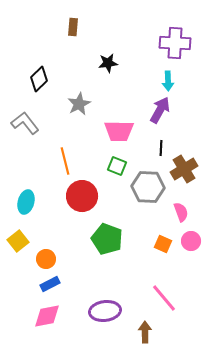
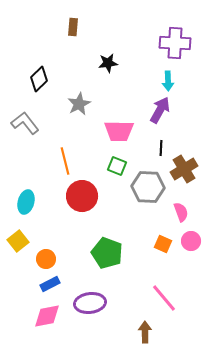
green pentagon: moved 14 px down
purple ellipse: moved 15 px left, 8 px up
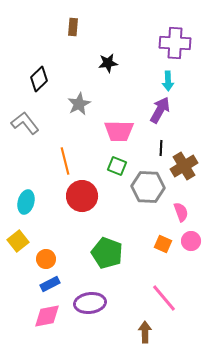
brown cross: moved 3 px up
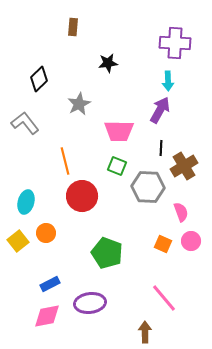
orange circle: moved 26 px up
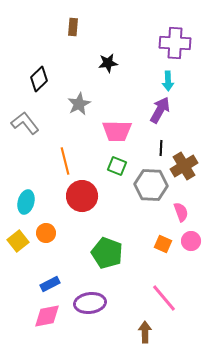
pink trapezoid: moved 2 px left
gray hexagon: moved 3 px right, 2 px up
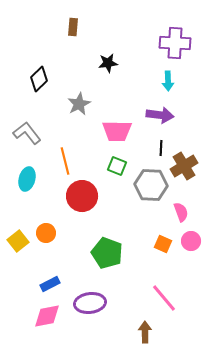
purple arrow: moved 5 px down; rotated 68 degrees clockwise
gray L-shape: moved 2 px right, 10 px down
cyan ellipse: moved 1 px right, 23 px up
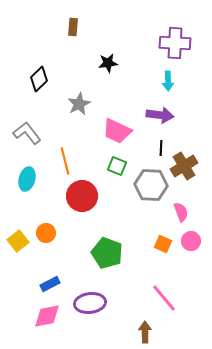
pink trapezoid: rotated 24 degrees clockwise
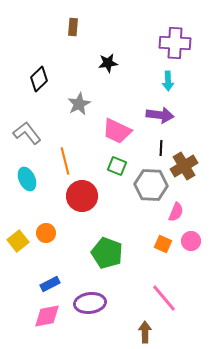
cyan ellipse: rotated 40 degrees counterclockwise
pink semicircle: moved 5 px left; rotated 42 degrees clockwise
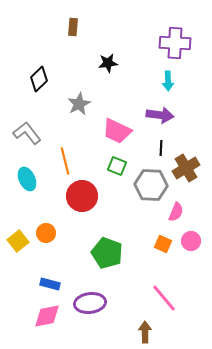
brown cross: moved 2 px right, 2 px down
blue rectangle: rotated 42 degrees clockwise
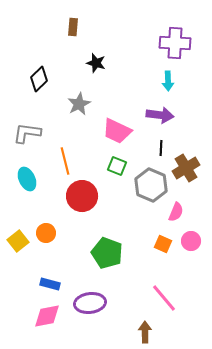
black star: moved 12 px left; rotated 24 degrees clockwise
gray L-shape: rotated 44 degrees counterclockwise
gray hexagon: rotated 20 degrees clockwise
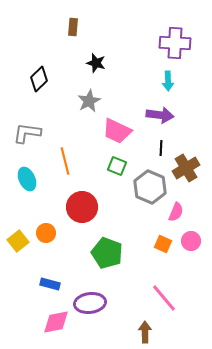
gray star: moved 10 px right, 3 px up
gray hexagon: moved 1 px left, 2 px down
red circle: moved 11 px down
pink diamond: moved 9 px right, 6 px down
